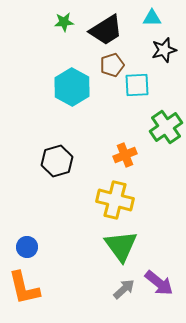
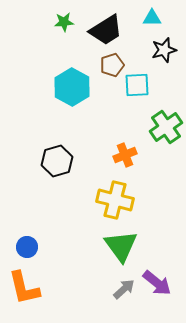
purple arrow: moved 2 px left
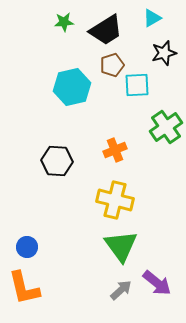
cyan triangle: rotated 30 degrees counterclockwise
black star: moved 3 px down
cyan hexagon: rotated 18 degrees clockwise
orange cross: moved 10 px left, 5 px up
black hexagon: rotated 20 degrees clockwise
gray arrow: moved 3 px left, 1 px down
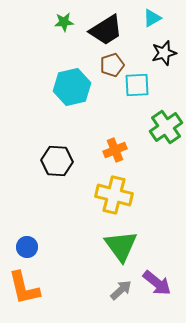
yellow cross: moved 1 px left, 5 px up
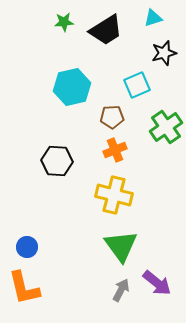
cyan triangle: moved 1 px right; rotated 12 degrees clockwise
brown pentagon: moved 52 px down; rotated 15 degrees clockwise
cyan square: rotated 20 degrees counterclockwise
gray arrow: rotated 20 degrees counterclockwise
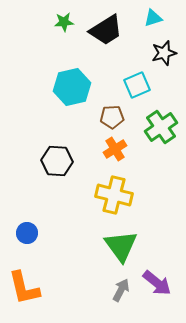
green cross: moved 5 px left
orange cross: moved 1 px up; rotated 10 degrees counterclockwise
blue circle: moved 14 px up
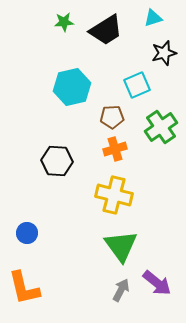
orange cross: rotated 15 degrees clockwise
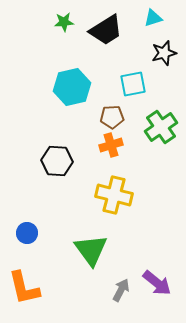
cyan square: moved 4 px left, 1 px up; rotated 12 degrees clockwise
orange cross: moved 4 px left, 4 px up
green triangle: moved 30 px left, 4 px down
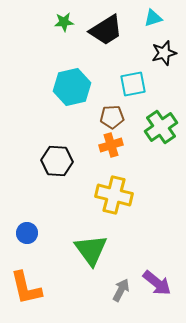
orange L-shape: moved 2 px right
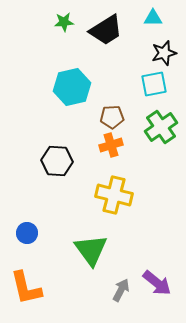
cyan triangle: rotated 18 degrees clockwise
cyan square: moved 21 px right
